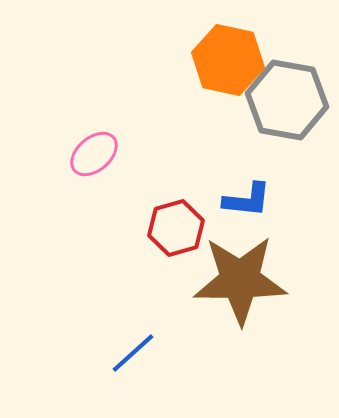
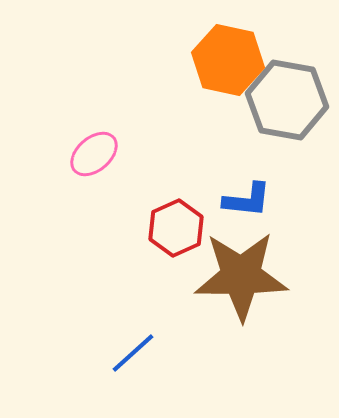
red hexagon: rotated 8 degrees counterclockwise
brown star: moved 1 px right, 4 px up
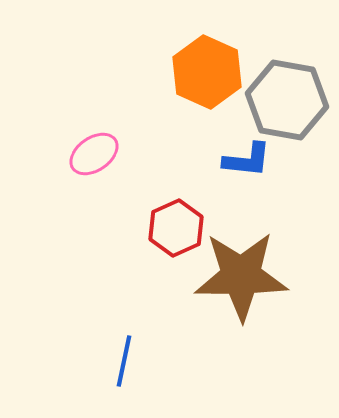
orange hexagon: moved 21 px left, 12 px down; rotated 12 degrees clockwise
pink ellipse: rotated 6 degrees clockwise
blue L-shape: moved 40 px up
blue line: moved 9 px left, 8 px down; rotated 36 degrees counterclockwise
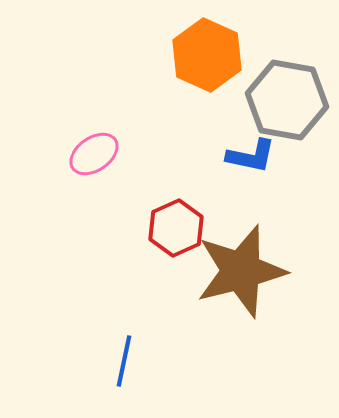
orange hexagon: moved 17 px up
blue L-shape: moved 4 px right, 4 px up; rotated 6 degrees clockwise
brown star: moved 5 px up; rotated 14 degrees counterclockwise
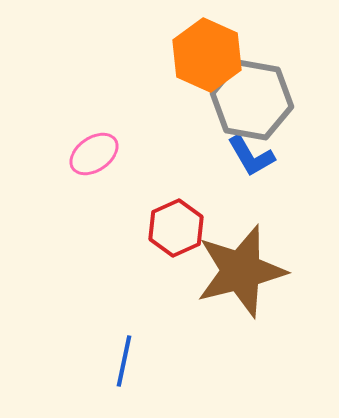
gray hexagon: moved 35 px left
blue L-shape: rotated 48 degrees clockwise
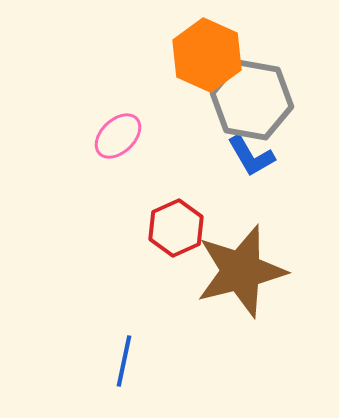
pink ellipse: moved 24 px right, 18 px up; rotated 9 degrees counterclockwise
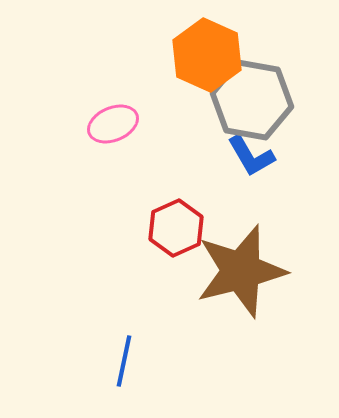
pink ellipse: moved 5 px left, 12 px up; rotated 21 degrees clockwise
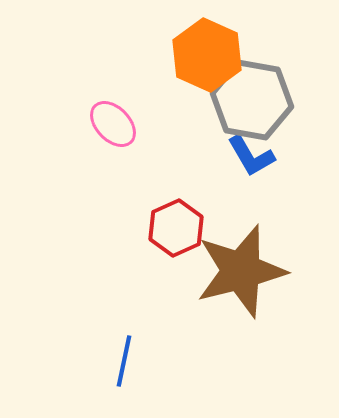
pink ellipse: rotated 69 degrees clockwise
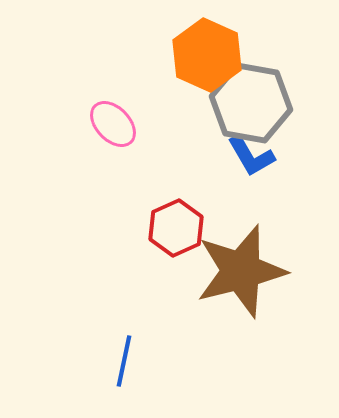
gray hexagon: moved 1 px left, 3 px down
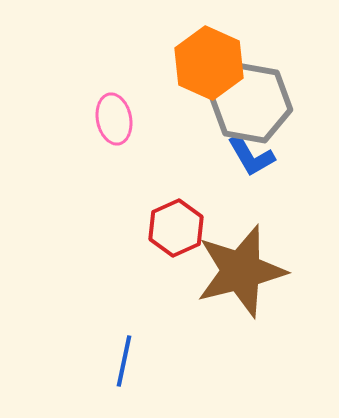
orange hexagon: moved 2 px right, 8 px down
pink ellipse: moved 1 px right, 5 px up; rotated 33 degrees clockwise
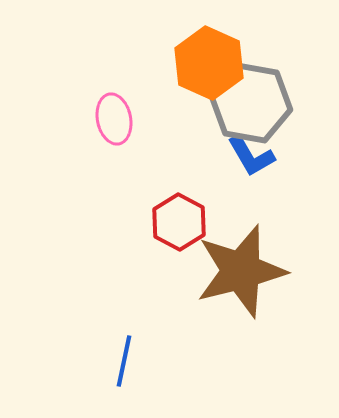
red hexagon: moved 3 px right, 6 px up; rotated 8 degrees counterclockwise
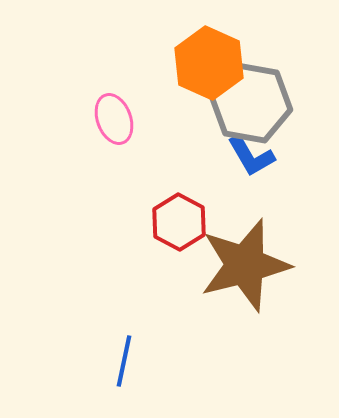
pink ellipse: rotated 9 degrees counterclockwise
brown star: moved 4 px right, 6 px up
